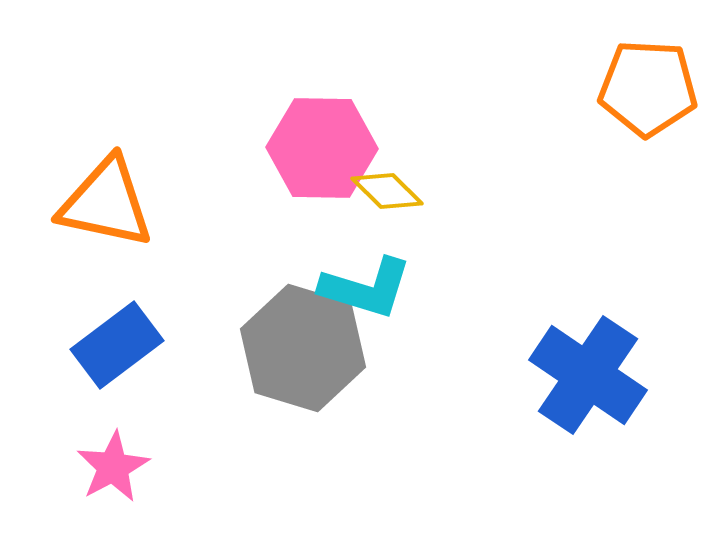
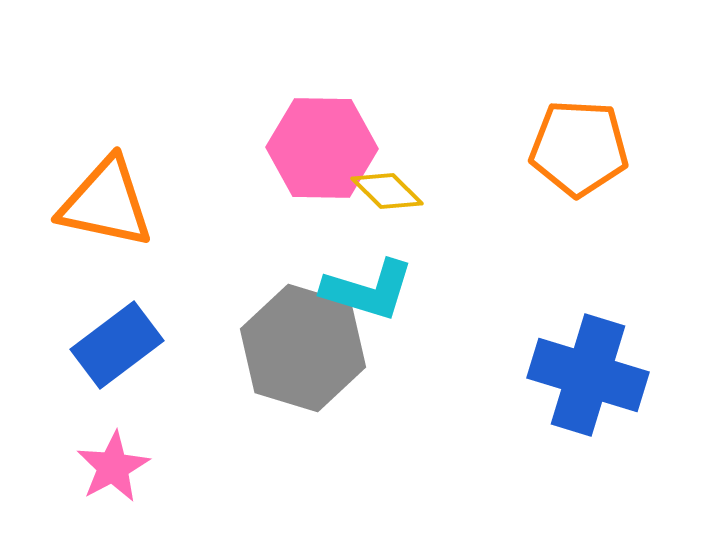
orange pentagon: moved 69 px left, 60 px down
cyan L-shape: moved 2 px right, 2 px down
blue cross: rotated 17 degrees counterclockwise
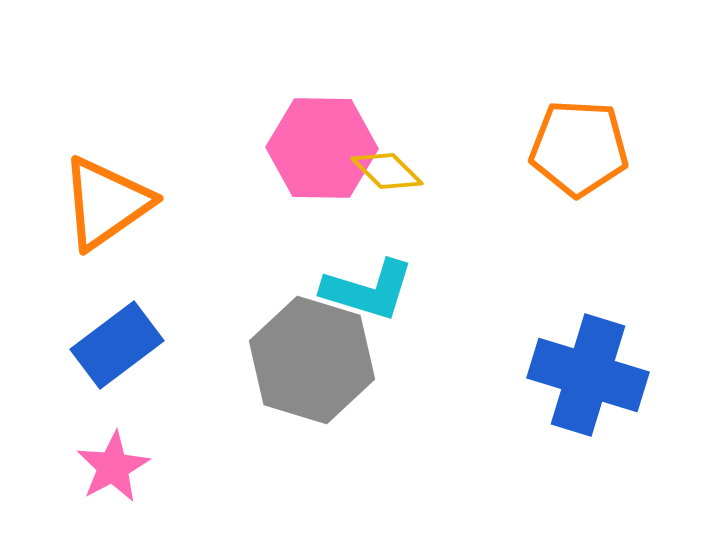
yellow diamond: moved 20 px up
orange triangle: rotated 47 degrees counterclockwise
gray hexagon: moved 9 px right, 12 px down
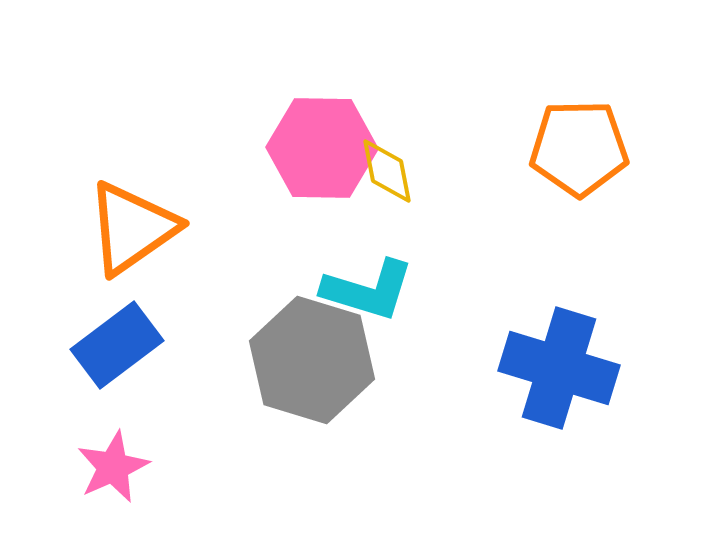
orange pentagon: rotated 4 degrees counterclockwise
yellow diamond: rotated 34 degrees clockwise
orange triangle: moved 26 px right, 25 px down
blue cross: moved 29 px left, 7 px up
pink star: rotated 4 degrees clockwise
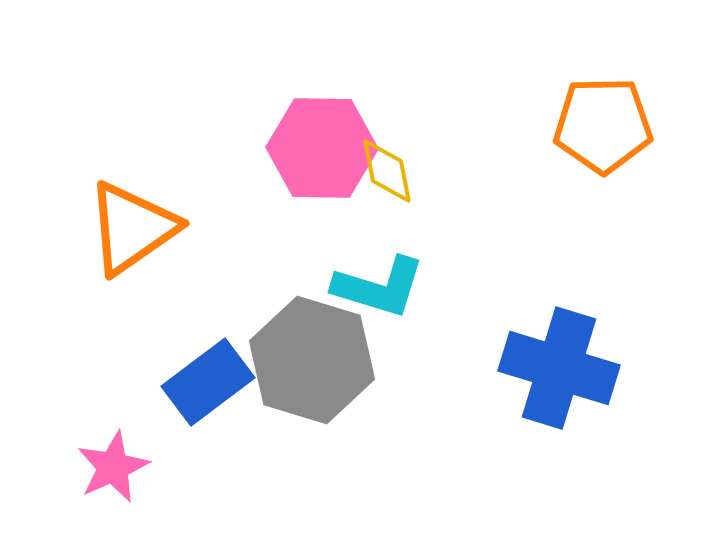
orange pentagon: moved 24 px right, 23 px up
cyan L-shape: moved 11 px right, 3 px up
blue rectangle: moved 91 px right, 37 px down
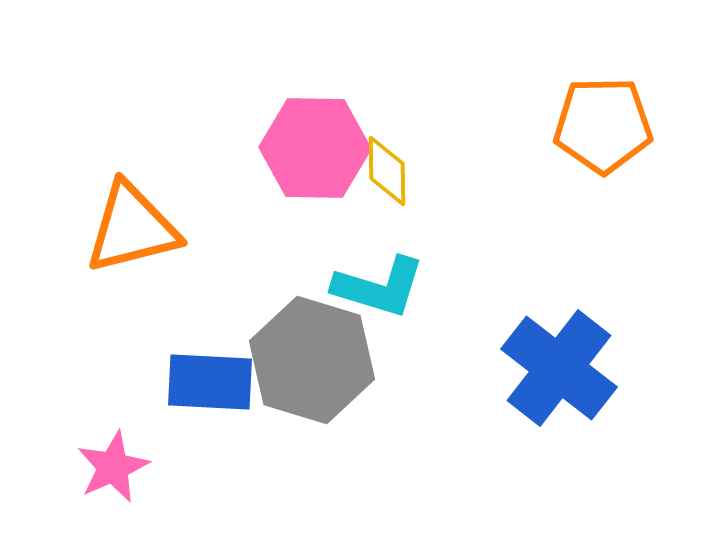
pink hexagon: moved 7 px left
yellow diamond: rotated 10 degrees clockwise
orange triangle: rotated 21 degrees clockwise
blue cross: rotated 21 degrees clockwise
blue rectangle: moved 2 px right; rotated 40 degrees clockwise
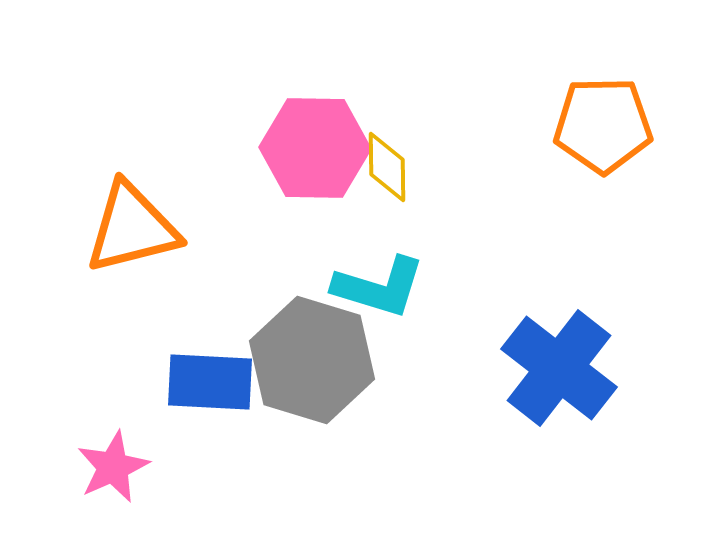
yellow diamond: moved 4 px up
